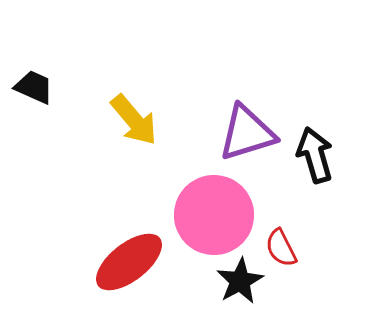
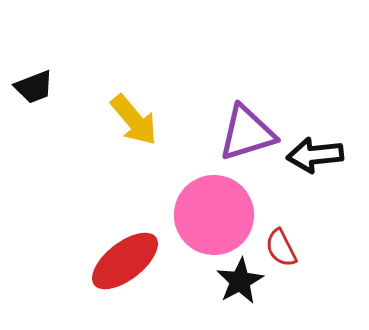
black trapezoid: rotated 135 degrees clockwise
black arrow: rotated 80 degrees counterclockwise
red ellipse: moved 4 px left, 1 px up
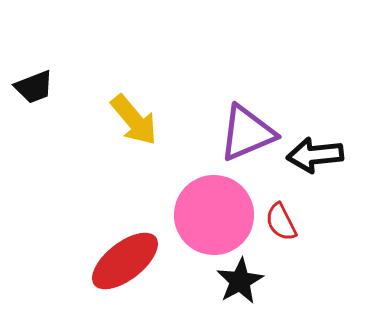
purple triangle: rotated 6 degrees counterclockwise
red semicircle: moved 26 px up
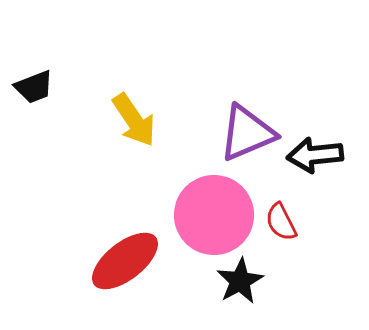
yellow arrow: rotated 6 degrees clockwise
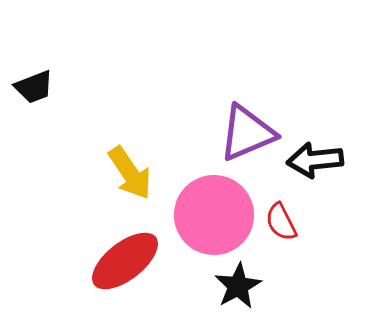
yellow arrow: moved 4 px left, 53 px down
black arrow: moved 5 px down
black star: moved 2 px left, 5 px down
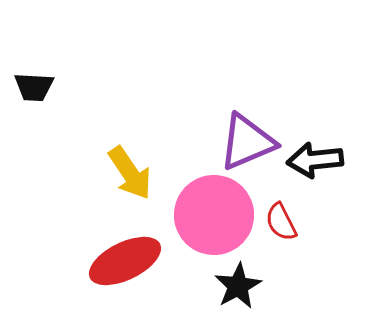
black trapezoid: rotated 24 degrees clockwise
purple triangle: moved 9 px down
red ellipse: rotated 12 degrees clockwise
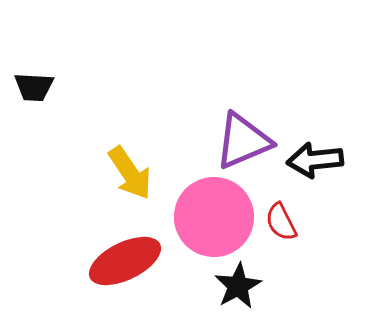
purple triangle: moved 4 px left, 1 px up
pink circle: moved 2 px down
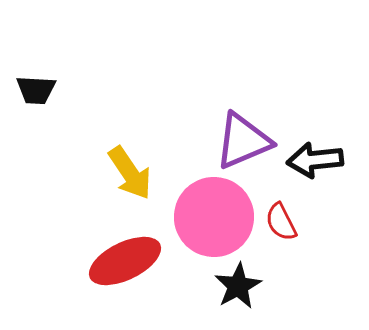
black trapezoid: moved 2 px right, 3 px down
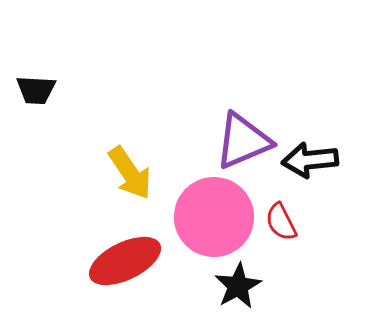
black arrow: moved 5 px left
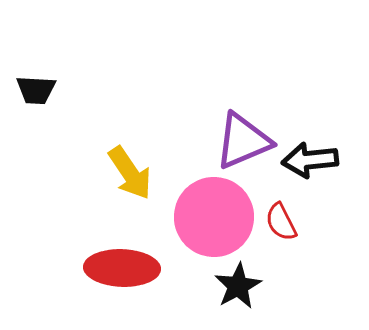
red ellipse: moved 3 px left, 7 px down; rotated 28 degrees clockwise
